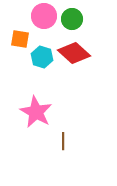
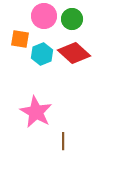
cyan hexagon: moved 3 px up; rotated 20 degrees clockwise
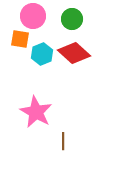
pink circle: moved 11 px left
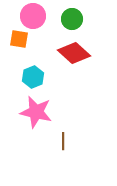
orange square: moved 1 px left
cyan hexagon: moved 9 px left, 23 px down
pink star: rotated 16 degrees counterclockwise
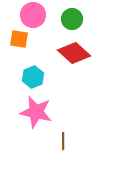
pink circle: moved 1 px up
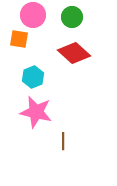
green circle: moved 2 px up
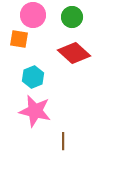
pink star: moved 1 px left, 1 px up
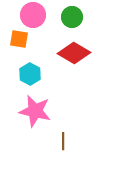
red diamond: rotated 12 degrees counterclockwise
cyan hexagon: moved 3 px left, 3 px up; rotated 10 degrees counterclockwise
